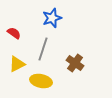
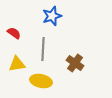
blue star: moved 2 px up
gray line: rotated 15 degrees counterclockwise
yellow triangle: rotated 18 degrees clockwise
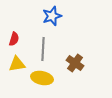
red semicircle: moved 6 px down; rotated 72 degrees clockwise
yellow ellipse: moved 1 px right, 3 px up
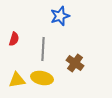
blue star: moved 8 px right
yellow triangle: moved 16 px down
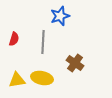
gray line: moved 7 px up
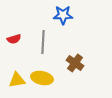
blue star: moved 3 px right, 1 px up; rotated 18 degrees clockwise
red semicircle: rotated 56 degrees clockwise
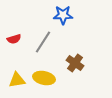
gray line: rotated 30 degrees clockwise
yellow ellipse: moved 2 px right
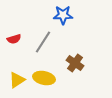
yellow triangle: rotated 24 degrees counterclockwise
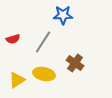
red semicircle: moved 1 px left
yellow ellipse: moved 4 px up
